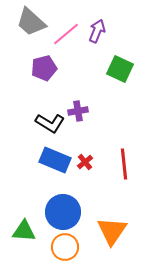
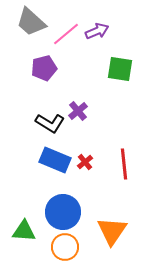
purple arrow: rotated 45 degrees clockwise
green square: rotated 16 degrees counterclockwise
purple cross: rotated 30 degrees counterclockwise
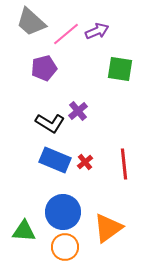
orange triangle: moved 4 px left, 3 px up; rotated 20 degrees clockwise
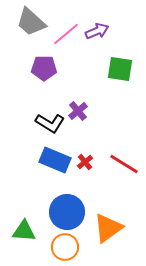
purple pentagon: rotated 15 degrees clockwise
red line: rotated 52 degrees counterclockwise
blue circle: moved 4 px right
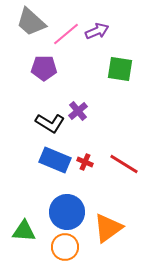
red cross: rotated 28 degrees counterclockwise
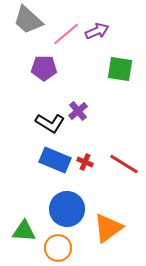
gray trapezoid: moved 3 px left, 2 px up
blue circle: moved 3 px up
orange circle: moved 7 px left, 1 px down
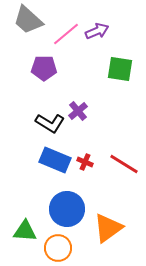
green triangle: moved 1 px right
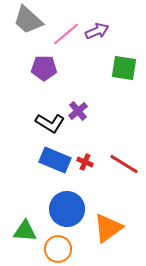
green square: moved 4 px right, 1 px up
orange circle: moved 1 px down
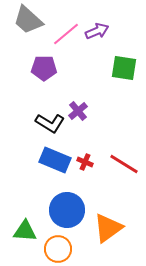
blue circle: moved 1 px down
